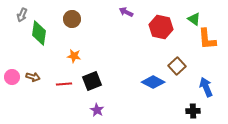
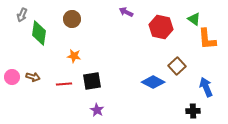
black square: rotated 12 degrees clockwise
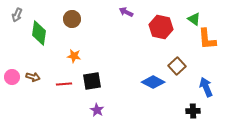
gray arrow: moved 5 px left
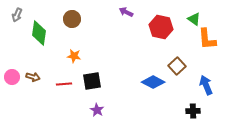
blue arrow: moved 2 px up
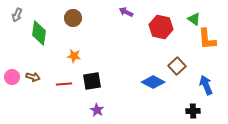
brown circle: moved 1 px right, 1 px up
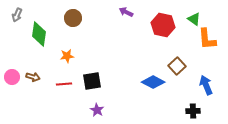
red hexagon: moved 2 px right, 2 px up
green diamond: moved 1 px down
orange star: moved 7 px left; rotated 16 degrees counterclockwise
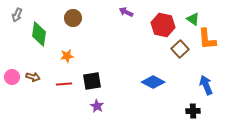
green triangle: moved 1 px left
brown square: moved 3 px right, 17 px up
purple star: moved 4 px up
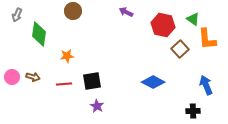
brown circle: moved 7 px up
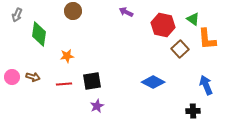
purple star: rotated 16 degrees clockwise
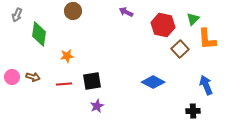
green triangle: rotated 40 degrees clockwise
